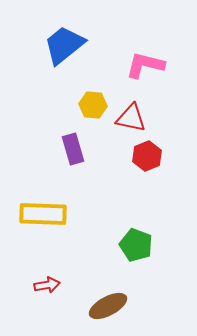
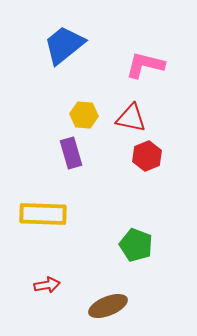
yellow hexagon: moved 9 px left, 10 px down
purple rectangle: moved 2 px left, 4 px down
brown ellipse: rotated 6 degrees clockwise
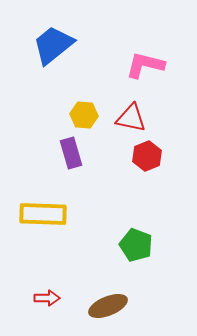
blue trapezoid: moved 11 px left
red arrow: moved 13 px down; rotated 10 degrees clockwise
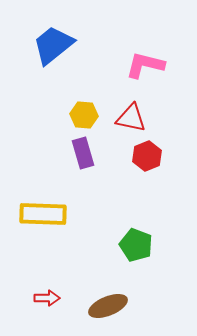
purple rectangle: moved 12 px right
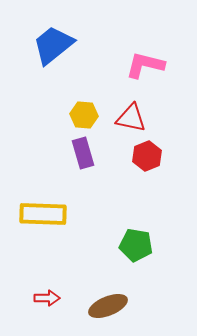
green pentagon: rotated 12 degrees counterclockwise
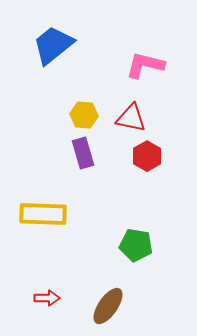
red hexagon: rotated 8 degrees counterclockwise
brown ellipse: rotated 33 degrees counterclockwise
